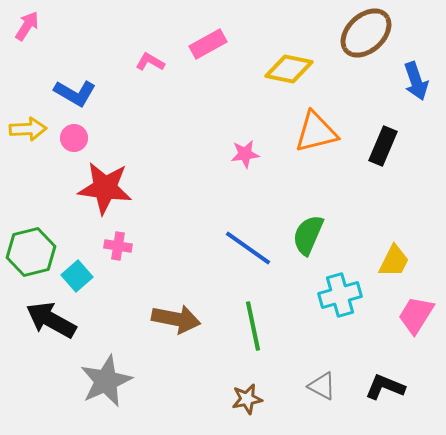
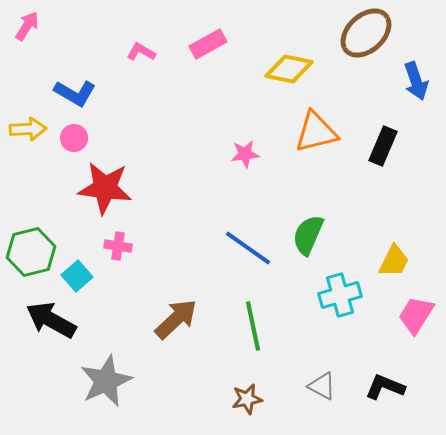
pink L-shape: moved 9 px left, 10 px up
brown arrow: rotated 54 degrees counterclockwise
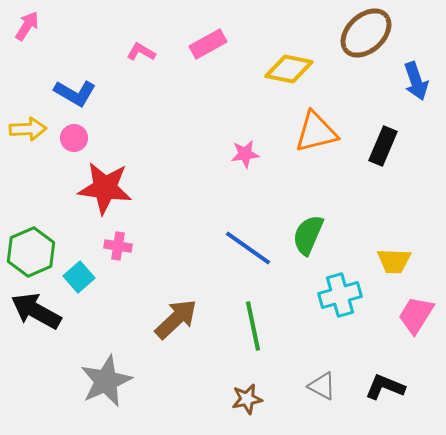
green hexagon: rotated 9 degrees counterclockwise
yellow trapezoid: rotated 66 degrees clockwise
cyan square: moved 2 px right, 1 px down
black arrow: moved 15 px left, 9 px up
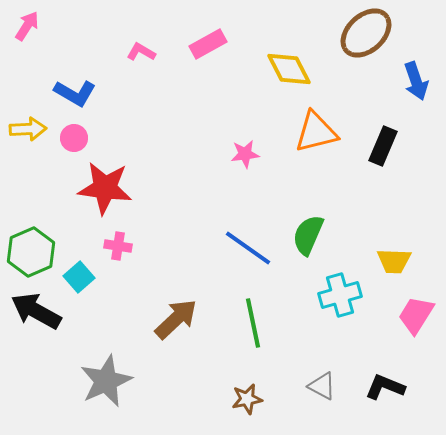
yellow diamond: rotated 51 degrees clockwise
green line: moved 3 px up
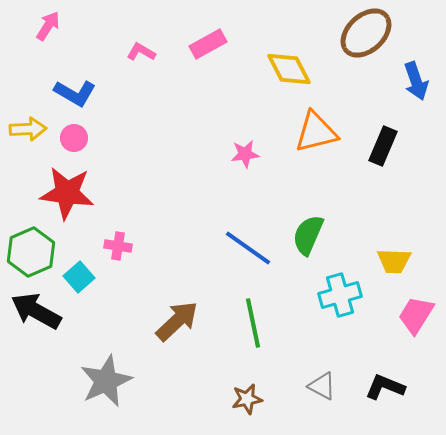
pink arrow: moved 21 px right
red star: moved 38 px left, 5 px down
brown arrow: moved 1 px right, 2 px down
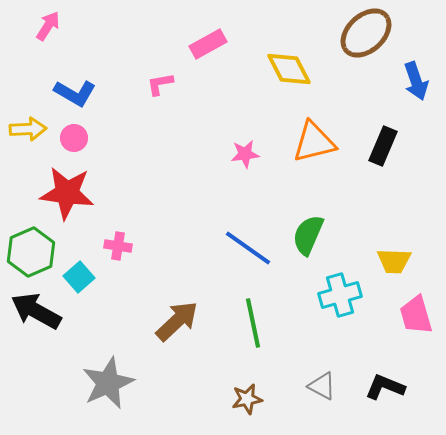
pink L-shape: moved 19 px right, 32 px down; rotated 40 degrees counterclockwise
orange triangle: moved 2 px left, 10 px down
pink trapezoid: rotated 48 degrees counterclockwise
gray star: moved 2 px right, 2 px down
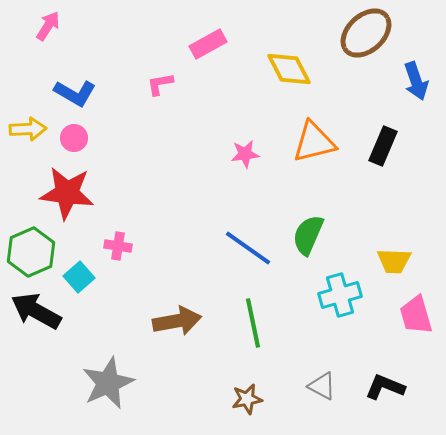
brown arrow: rotated 33 degrees clockwise
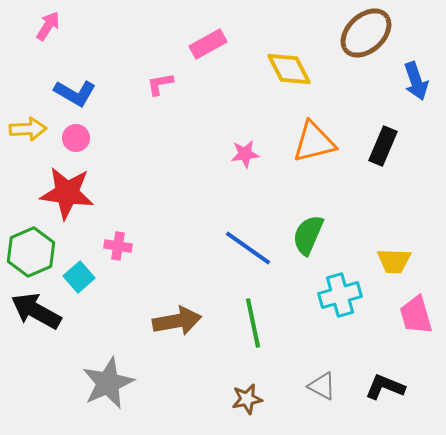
pink circle: moved 2 px right
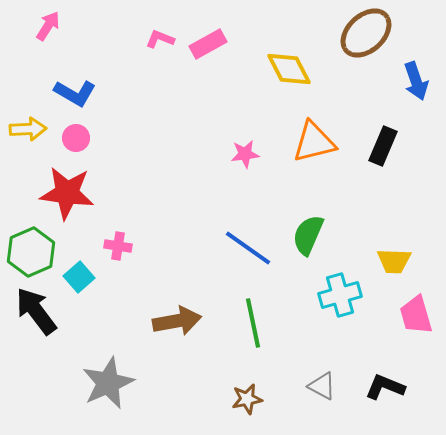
pink L-shape: moved 45 px up; rotated 32 degrees clockwise
black arrow: rotated 24 degrees clockwise
